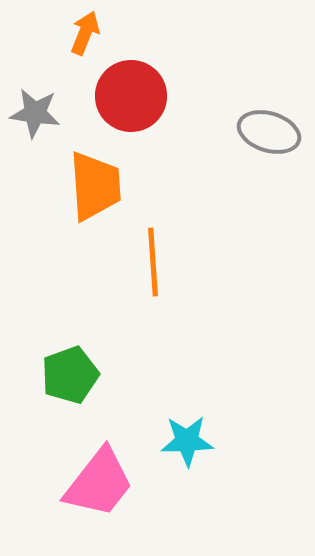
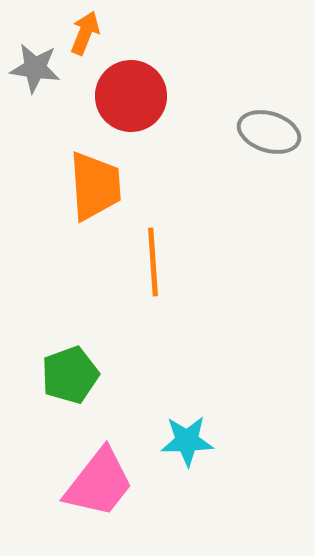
gray star: moved 45 px up
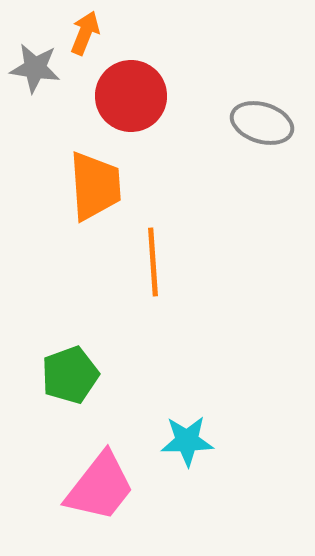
gray ellipse: moved 7 px left, 9 px up
pink trapezoid: moved 1 px right, 4 px down
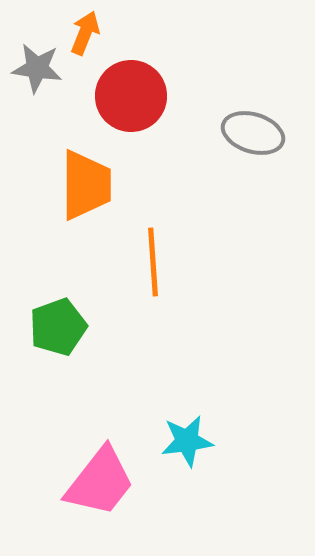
gray star: moved 2 px right
gray ellipse: moved 9 px left, 10 px down
orange trapezoid: moved 9 px left, 1 px up; rotated 4 degrees clockwise
green pentagon: moved 12 px left, 48 px up
cyan star: rotated 6 degrees counterclockwise
pink trapezoid: moved 5 px up
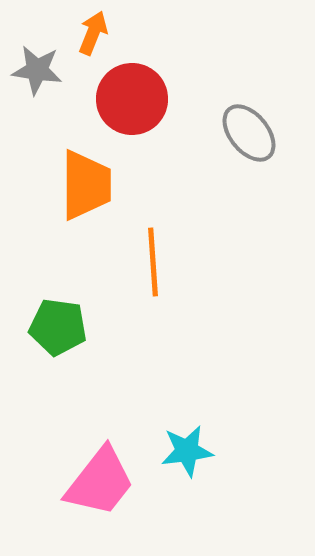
orange arrow: moved 8 px right
gray star: moved 2 px down
red circle: moved 1 px right, 3 px down
gray ellipse: moved 4 px left; rotated 34 degrees clockwise
green pentagon: rotated 28 degrees clockwise
cyan star: moved 10 px down
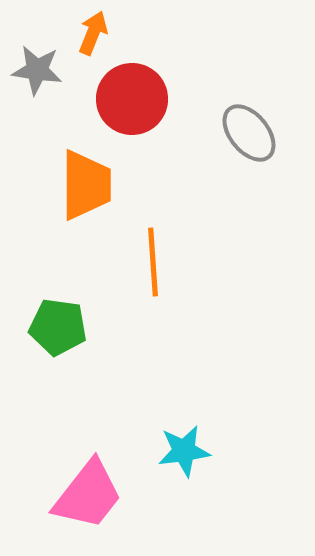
cyan star: moved 3 px left
pink trapezoid: moved 12 px left, 13 px down
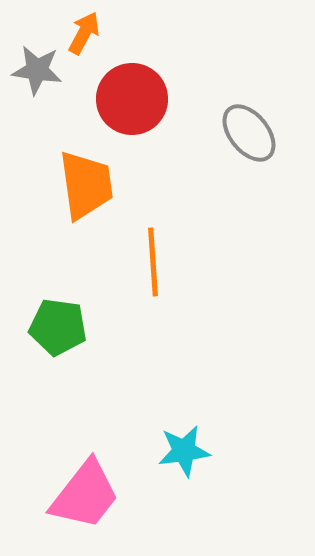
orange arrow: moved 9 px left; rotated 6 degrees clockwise
orange trapezoid: rotated 8 degrees counterclockwise
pink trapezoid: moved 3 px left
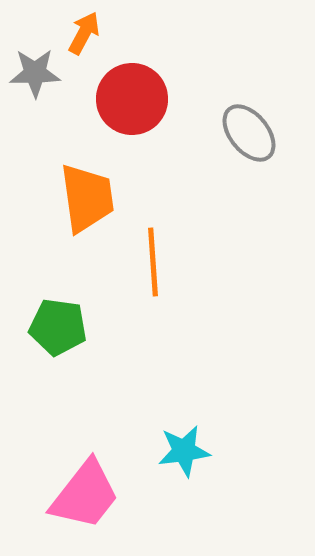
gray star: moved 2 px left, 3 px down; rotated 9 degrees counterclockwise
orange trapezoid: moved 1 px right, 13 px down
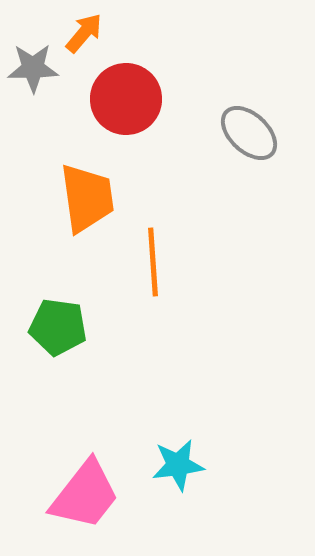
orange arrow: rotated 12 degrees clockwise
gray star: moved 2 px left, 5 px up
red circle: moved 6 px left
gray ellipse: rotated 8 degrees counterclockwise
cyan star: moved 6 px left, 14 px down
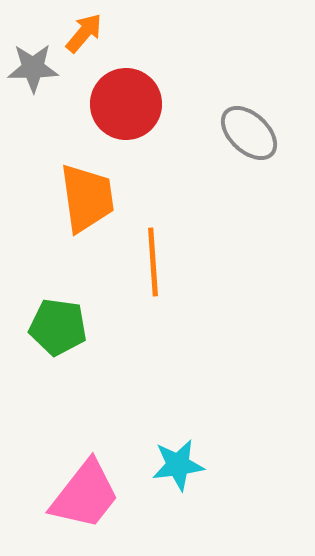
red circle: moved 5 px down
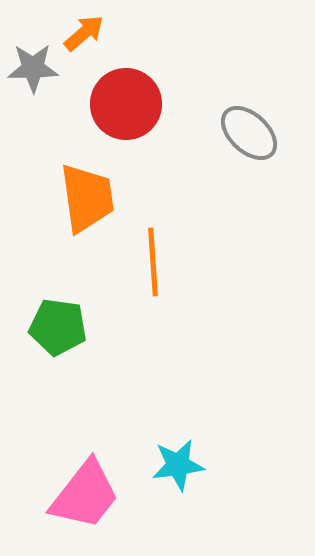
orange arrow: rotated 9 degrees clockwise
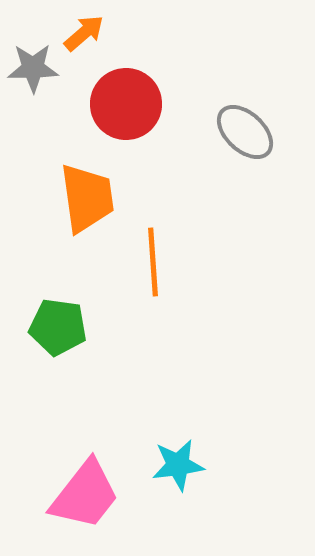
gray ellipse: moved 4 px left, 1 px up
